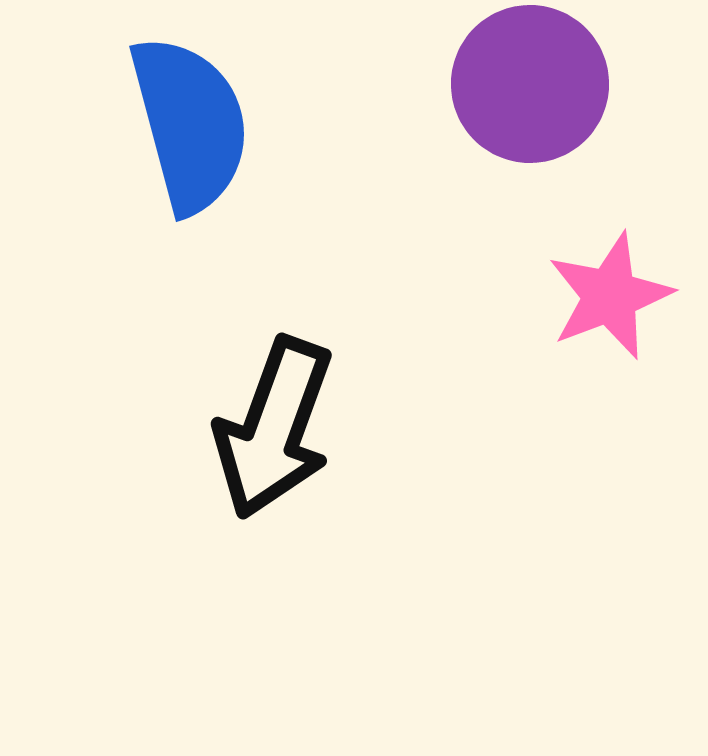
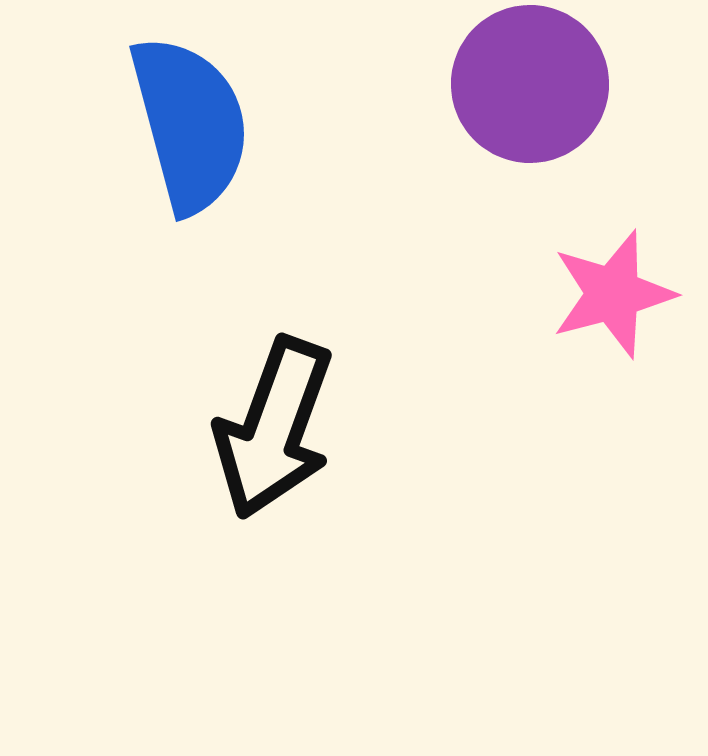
pink star: moved 3 px right, 2 px up; rotated 6 degrees clockwise
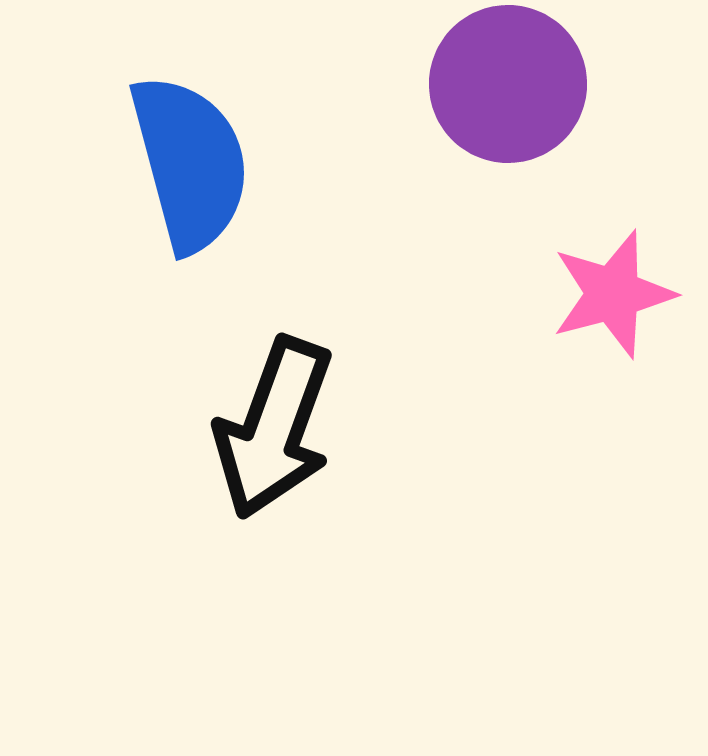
purple circle: moved 22 px left
blue semicircle: moved 39 px down
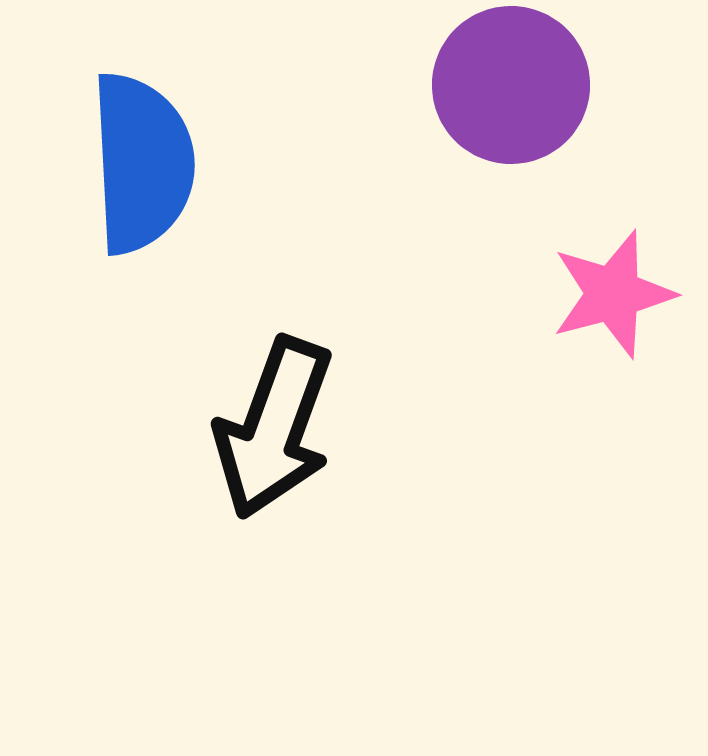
purple circle: moved 3 px right, 1 px down
blue semicircle: moved 48 px left; rotated 12 degrees clockwise
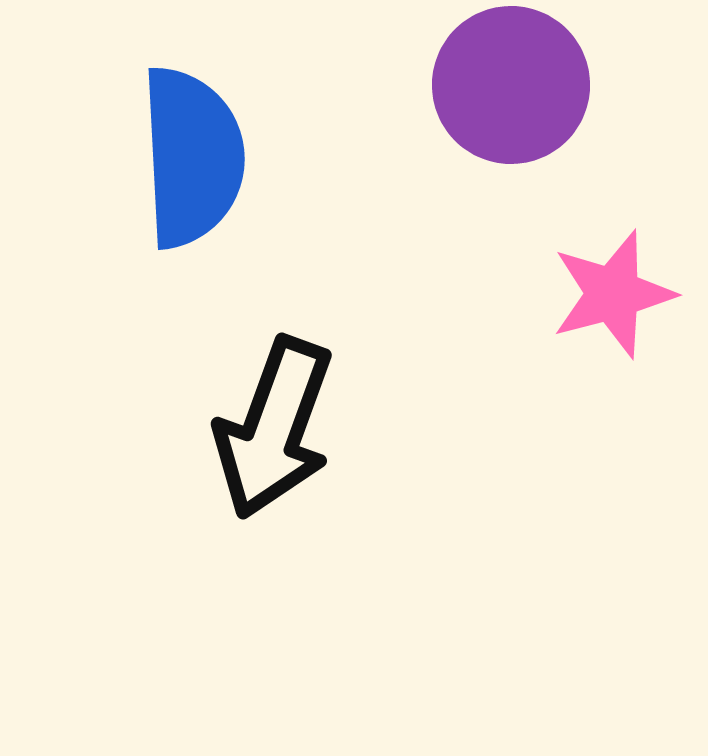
blue semicircle: moved 50 px right, 6 px up
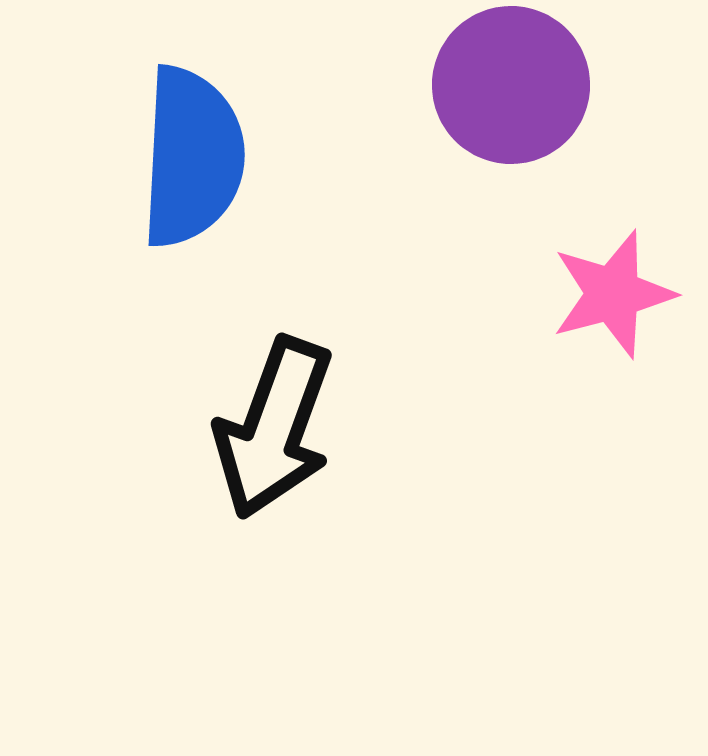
blue semicircle: rotated 6 degrees clockwise
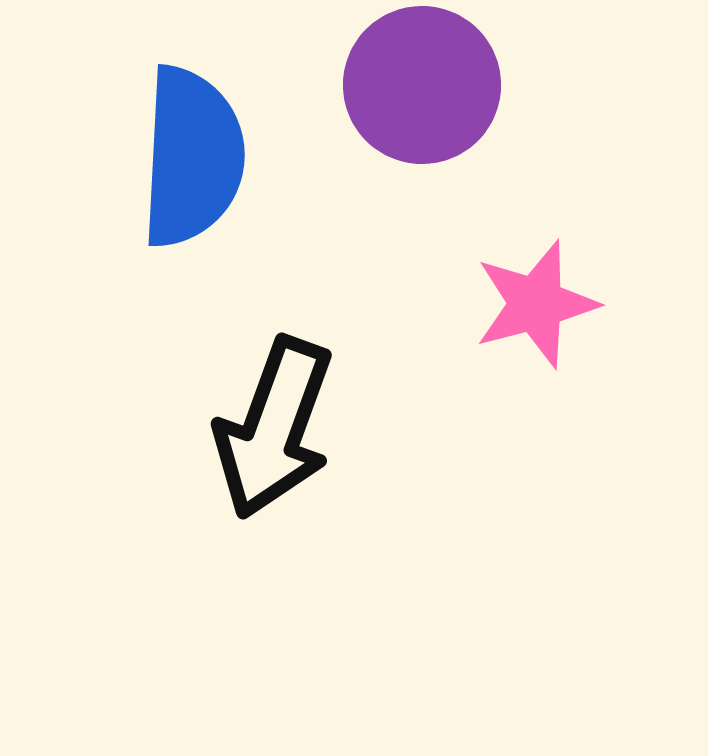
purple circle: moved 89 px left
pink star: moved 77 px left, 10 px down
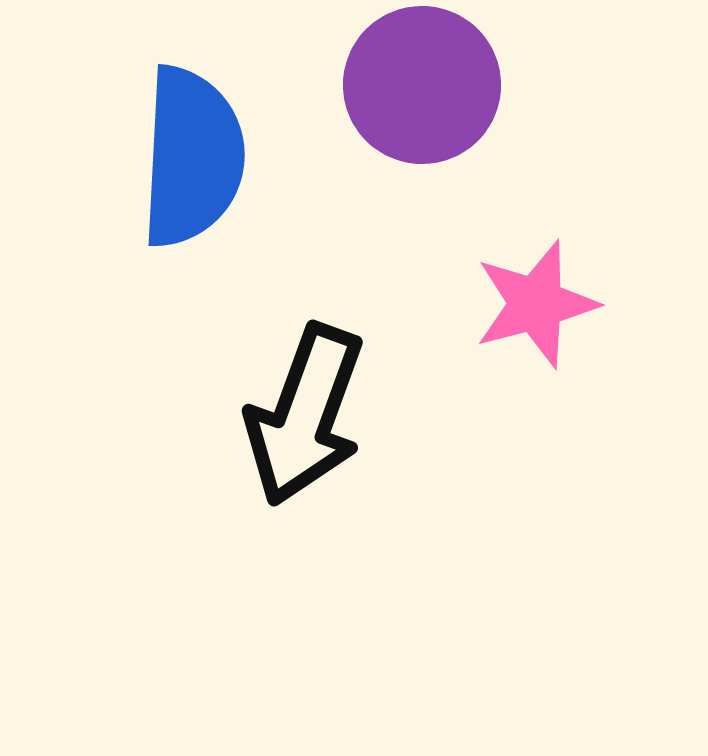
black arrow: moved 31 px right, 13 px up
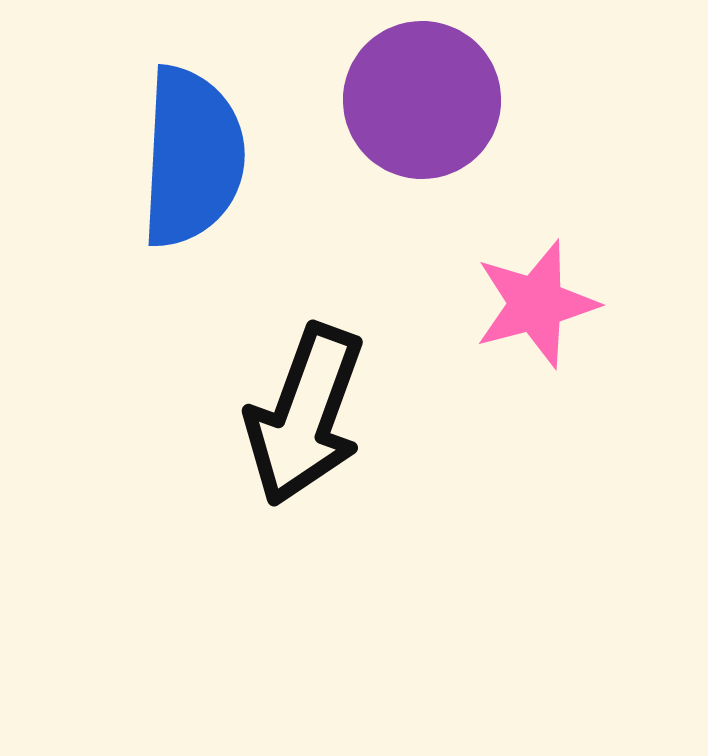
purple circle: moved 15 px down
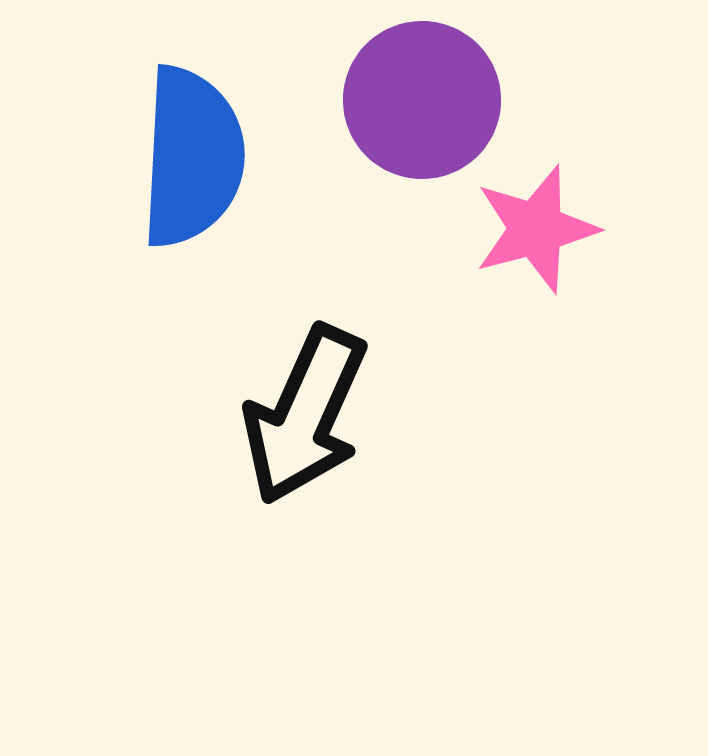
pink star: moved 75 px up
black arrow: rotated 4 degrees clockwise
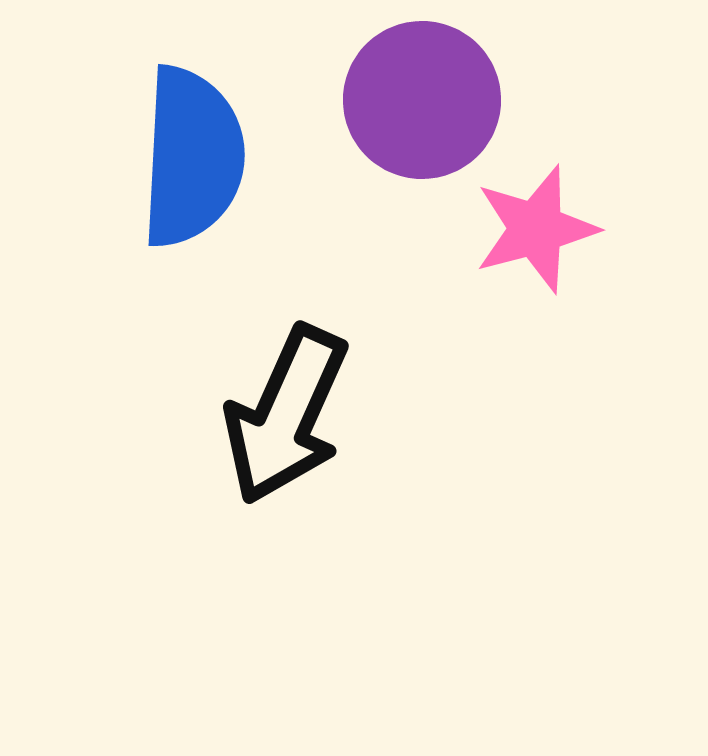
black arrow: moved 19 px left
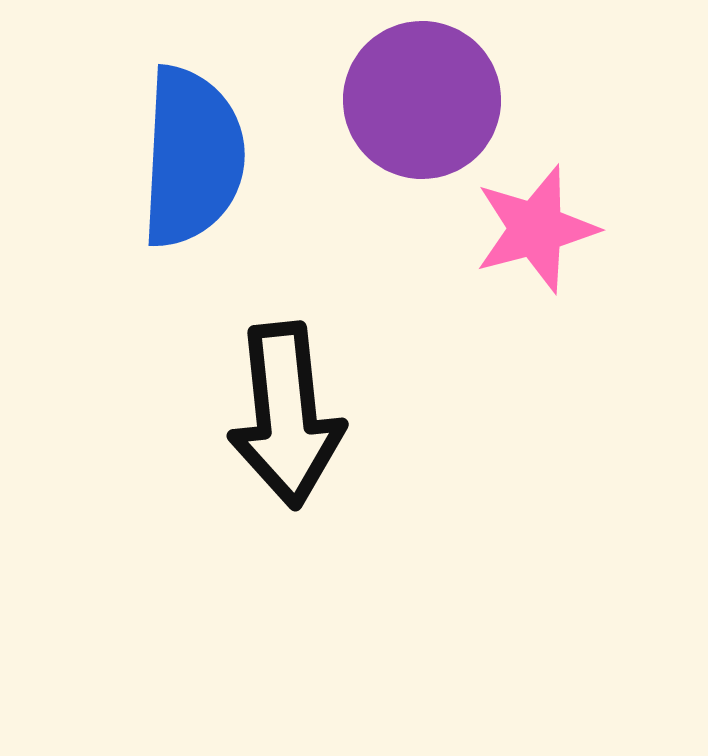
black arrow: rotated 30 degrees counterclockwise
